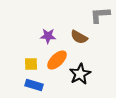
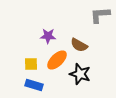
brown semicircle: moved 8 px down
black star: rotated 25 degrees counterclockwise
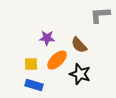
purple star: moved 1 px left, 2 px down
brown semicircle: rotated 18 degrees clockwise
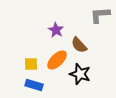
purple star: moved 9 px right, 8 px up; rotated 28 degrees clockwise
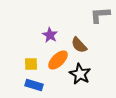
purple star: moved 6 px left, 5 px down
orange ellipse: moved 1 px right
black star: rotated 10 degrees clockwise
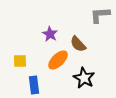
purple star: moved 1 px up
brown semicircle: moved 1 px left, 1 px up
yellow square: moved 11 px left, 3 px up
black star: moved 4 px right, 4 px down
blue rectangle: rotated 66 degrees clockwise
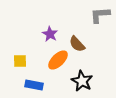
brown semicircle: moved 1 px left
black star: moved 2 px left, 3 px down
blue rectangle: rotated 72 degrees counterclockwise
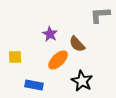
yellow square: moved 5 px left, 4 px up
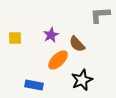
purple star: moved 1 px right, 1 px down; rotated 14 degrees clockwise
yellow square: moved 19 px up
black star: moved 1 px up; rotated 20 degrees clockwise
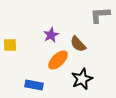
yellow square: moved 5 px left, 7 px down
brown semicircle: moved 1 px right
black star: moved 1 px up
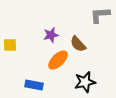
purple star: rotated 14 degrees clockwise
black star: moved 3 px right, 3 px down; rotated 10 degrees clockwise
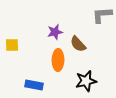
gray L-shape: moved 2 px right
purple star: moved 4 px right, 3 px up
yellow square: moved 2 px right
orange ellipse: rotated 45 degrees counterclockwise
black star: moved 1 px right, 1 px up
